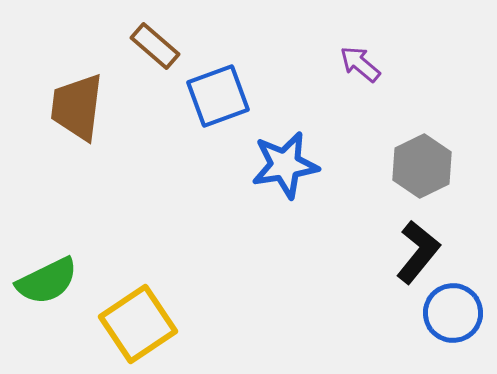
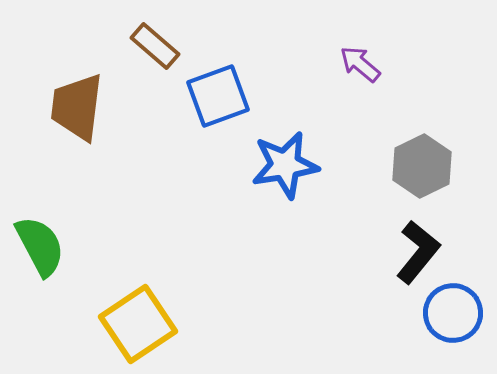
green semicircle: moved 7 px left, 35 px up; rotated 92 degrees counterclockwise
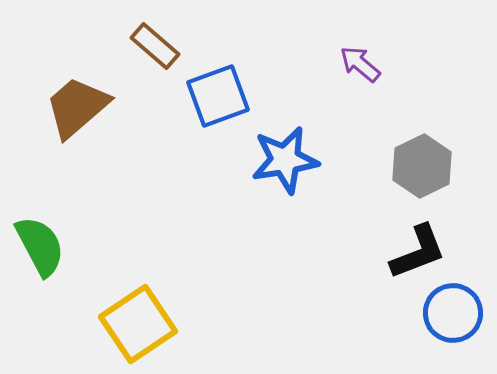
brown trapezoid: rotated 42 degrees clockwise
blue star: moved 5 px up
black L-shape: rotated 30 degrees clockwise
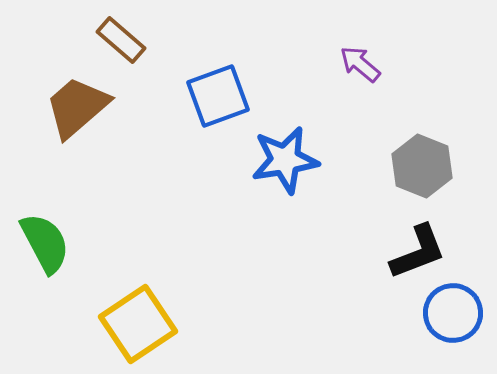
brown rectangle: moved 34 px left, 6 px up
gray hexagon: rotated 12 degrees counterclockwise
green semicircle: moved 5 px right, 3 px up
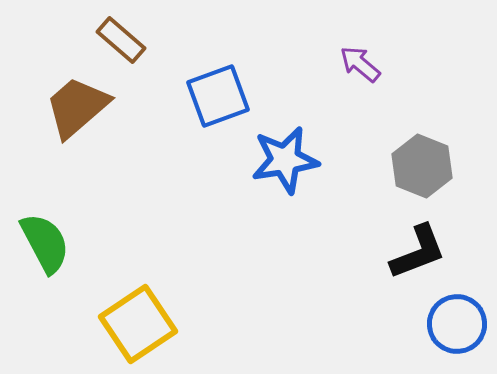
blue circle: moved 4 px right, 11 px down
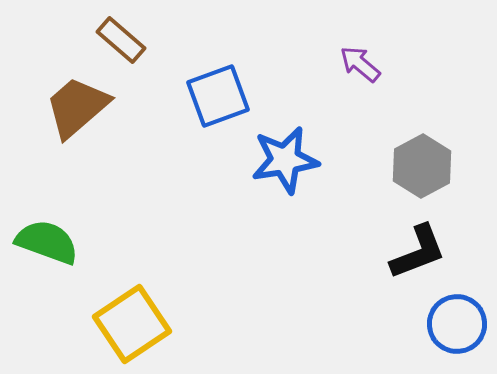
gray hexagon: rotated 10 degrees clockwise
green semicircle: moved 2 px right, 1 px up; rotated 42 degrees counterclockwise
yellow square: moved 6 px left
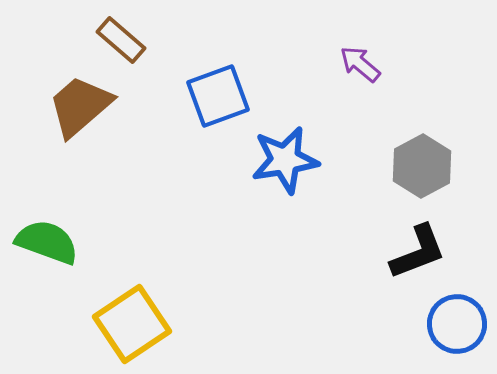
brown trapezoid: moved 3 px right, 1 px up
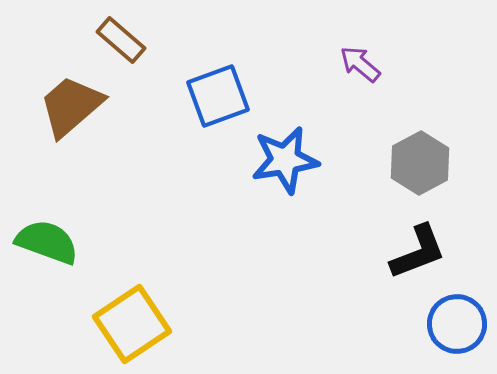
brown trapezoid: moved 9 px left
gray hexagon: moved 2 px left, 3 px up
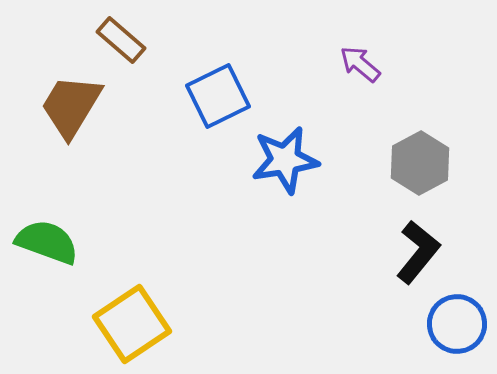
blue square: rotated 6 degrees counterclockwise
brown trapezoid: rotated 18 degrees counterclockwise
black L-shape: rotated 30 degrees counterclockwise
